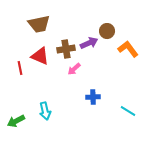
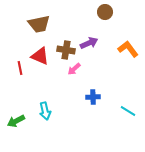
brown circle: moved 2 px left, 19 px up
brown cross: moved 1 px down; rotated 18 degrees clockwise
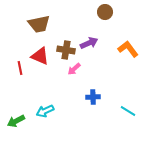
cyan arrow: rotated 78 degrees clockwise
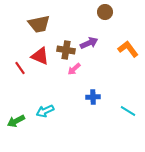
red line: rotated 24 degrees counterclockwise
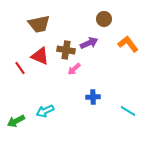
brown circle: moved 1 px left, 7 px down
orange L-shape: moved 5 px up
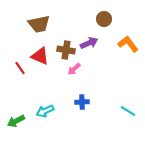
blue cross: moved 11 px left, 5 px down
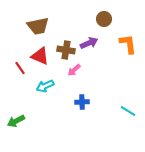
brown trapezoid: moved 1 px left, 2 px down
orange L-shape: rotated 30 degrees clockwise
pink arrow: moved 1 px down
cyan arrow: moved 25 px up
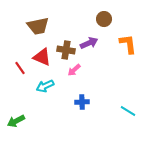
red triangle: moved 2 px right, 1 px down
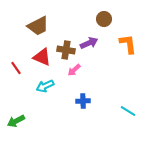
brown trapezoid: rotated 15 degrees counterclockwise
red line: moved 4 px left
blue cross: moved 1 px right, 1 px up
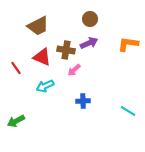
brown circle: moved 14 px left
orange L-shape: rotated 75 degrees counterclockwise
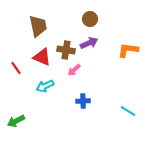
brown trapezoid: rotated 75 degrees counterclockwise
orange L-shape: moved 6 px down
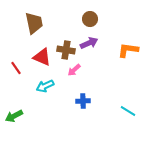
brown trapezoid: moved 4 px left, 3 px up
green arrow: moved 2 px left, 5 px up
